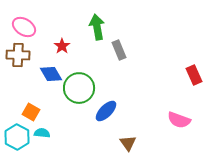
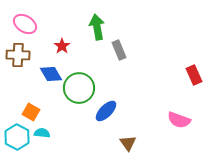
pink ellipse: moved 1 px right, 3 px up
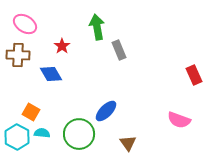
green circle: moved 46 px down
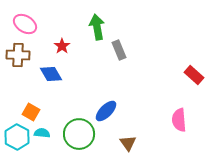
red rectangle: rotated 24 degrees counterclockwise
pink semicircle: rotated 65 degrees clockwise
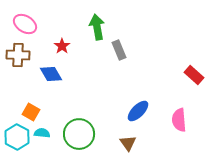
blue ellipse: moved 32 px right
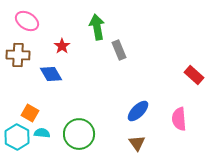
pink ellipse: moved 2 px right, 3 px up
orange square: moved 1 px left, 1 px down
pink semicircle: moved 1 px up
brown triangle: moved 9 px right
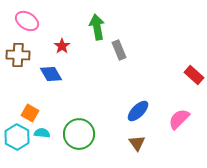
pink semicircle: rotated 50 degrees clockwise
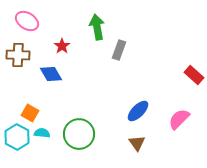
gray rectangle: rotated 42 degrees clockwise
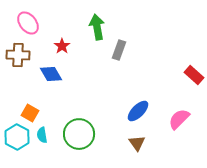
pink ellipse: moved 1 px right, 2 px down; rotated 20 degrees clockwise
cyan semicircle: moved 2 px down; rotated 105 degrees counterclockwise
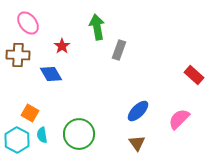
cyan hexagon: moved 3 px down
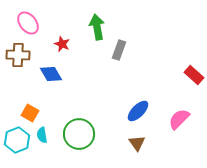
red star: moved 2 px up; rotated 14 degrees counterclockwise
cyan hexagon: rotated 10 degrees clockwise
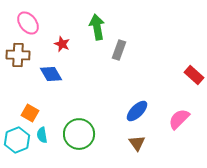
blue ellipse: moved 1 px left
